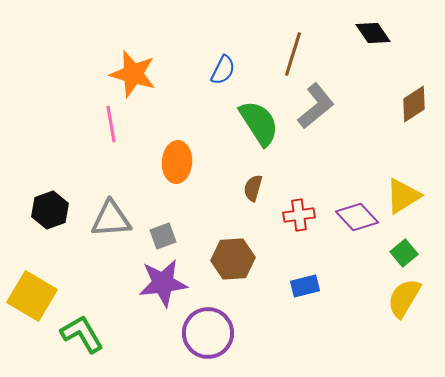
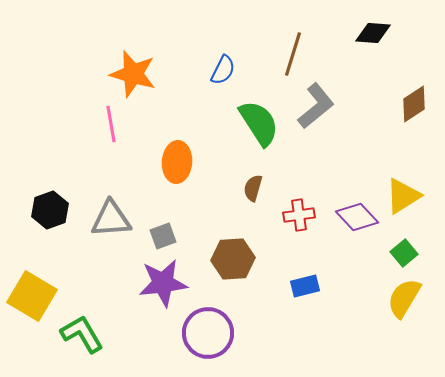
black diamond: rotated 51 degrees counterclockwise
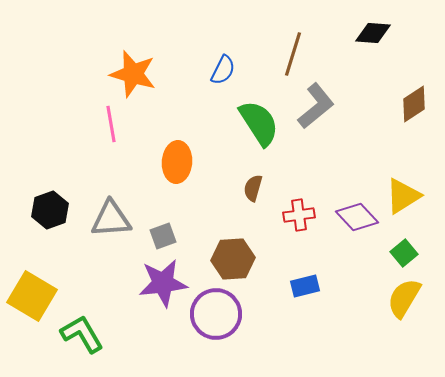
purple circle: moved 8 px right, 19 px up
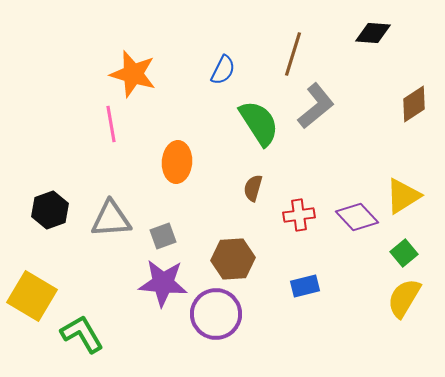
purple star: rotated 12 degrees clockwise
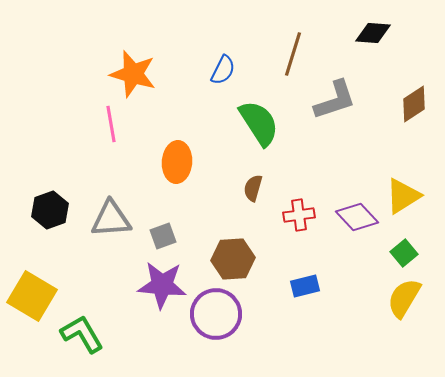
gray L-shape: moved 19 px right, 6 px up; rotated 21 degrees clockwise
purple star: moved 1 px left, 2 px down
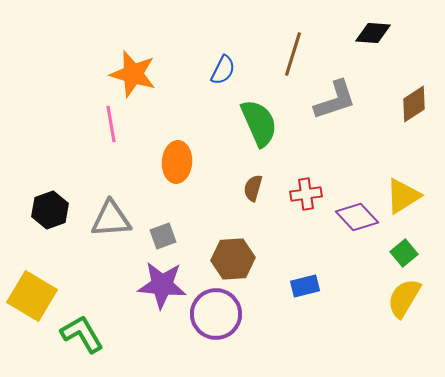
green semicircle: rotated 9 degrees clockwise
red cross: moved 7 px right, 21 px up
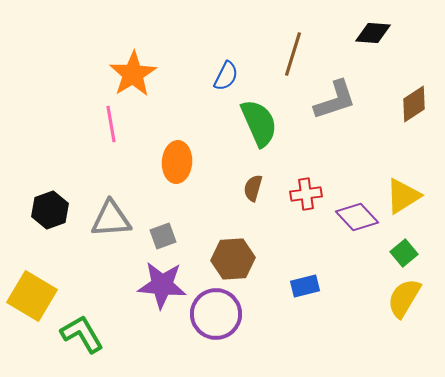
blue semicircle: moved 3 px right, 6 px down
orange star: rotated 24 degrees clockwise
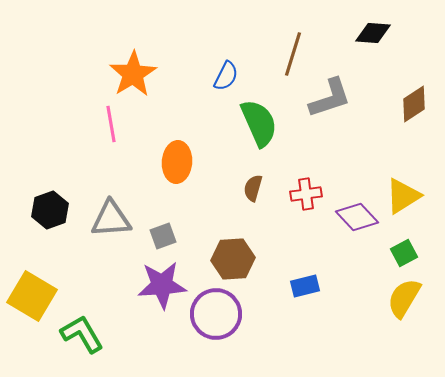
gray L-shape: moved 5 px left, 2 px up
green square: rotated 12 degrees clockwise
purple star: rotated 9 degrees counterclockwise
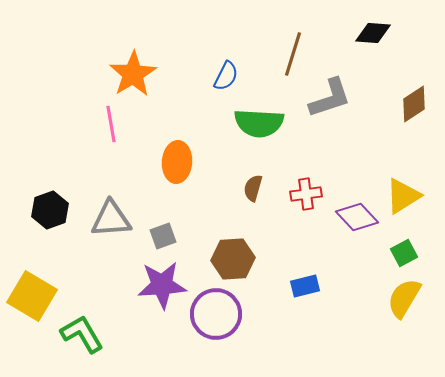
green semicircle: rotated 117 degrees clockwise
